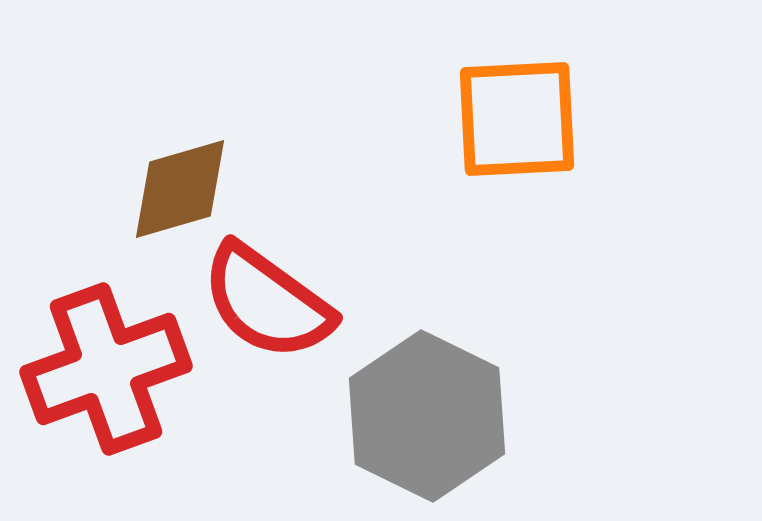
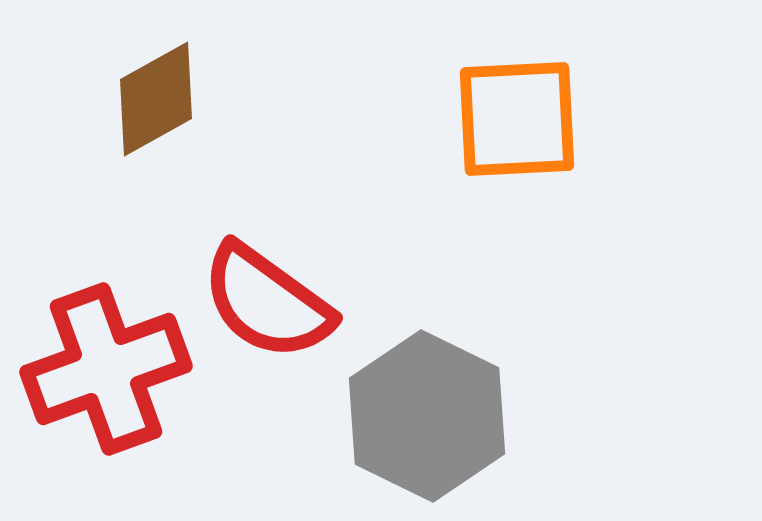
brown diamond: moved 24 px left, 90 px up; rotated 13 degrees counterclockwise
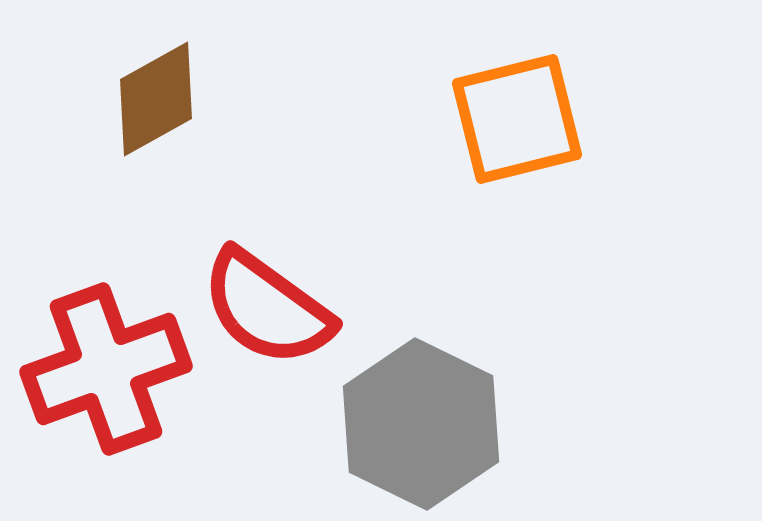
orange square: rotated 11 degrees counterclockwise
red semicircle: moved 6 px down
gray hexagon: moved 6 px left, 8 px down
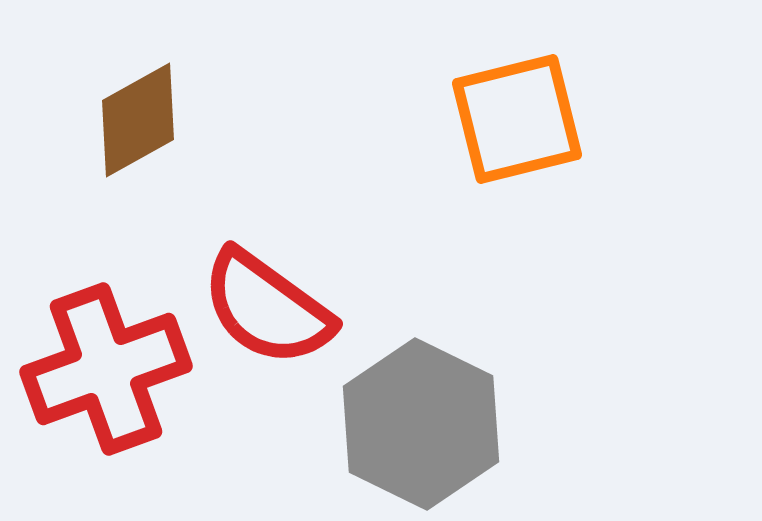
brown diamond: moved 18 px left, 21 px down
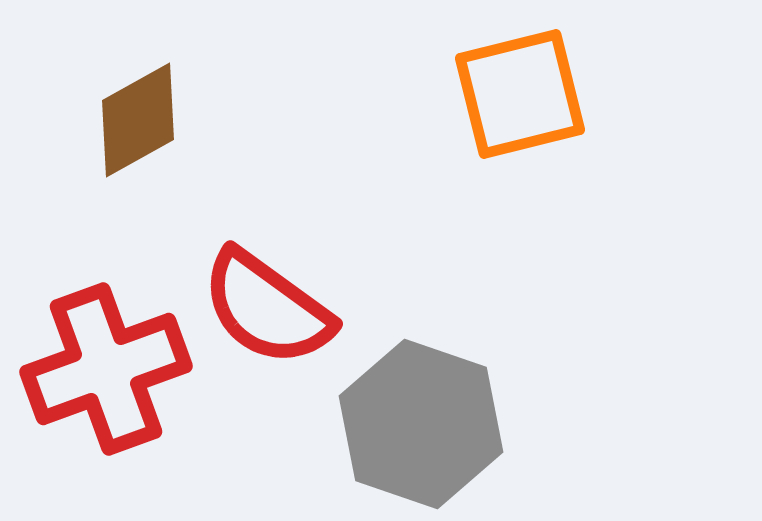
orange square: moved 3 px right, 25 px up
gray hexagon: rotated 7 degrees counterclockwise
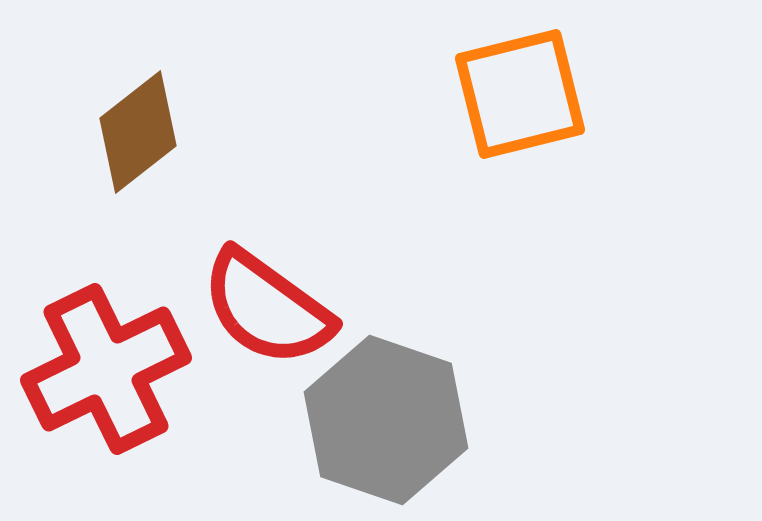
brown diamond: moved 12 px down; rotated 9 degrees counterclockwise
red cross: rotated 6 degrees counterclockwise
gray hexagon: moved 35 px left, 4 px up
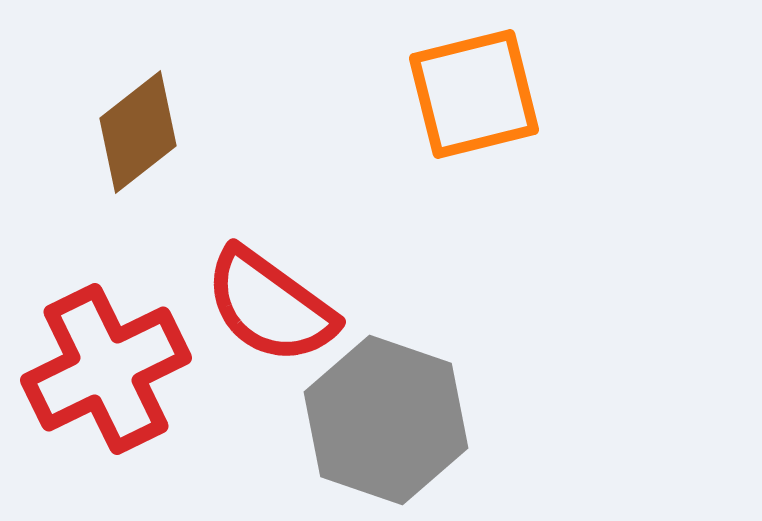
orange square: moved 46 px left
red semicircle: moved 3 px right, 2 px up
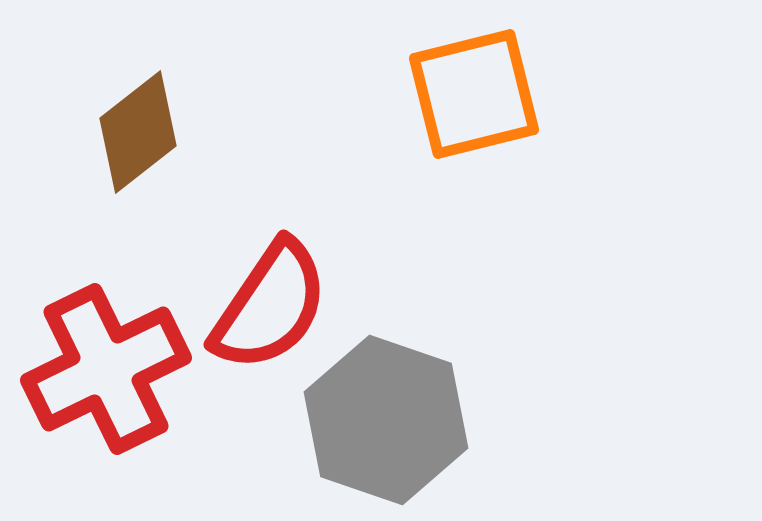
red semicircle: rotated 92 degrees counterclockwise
